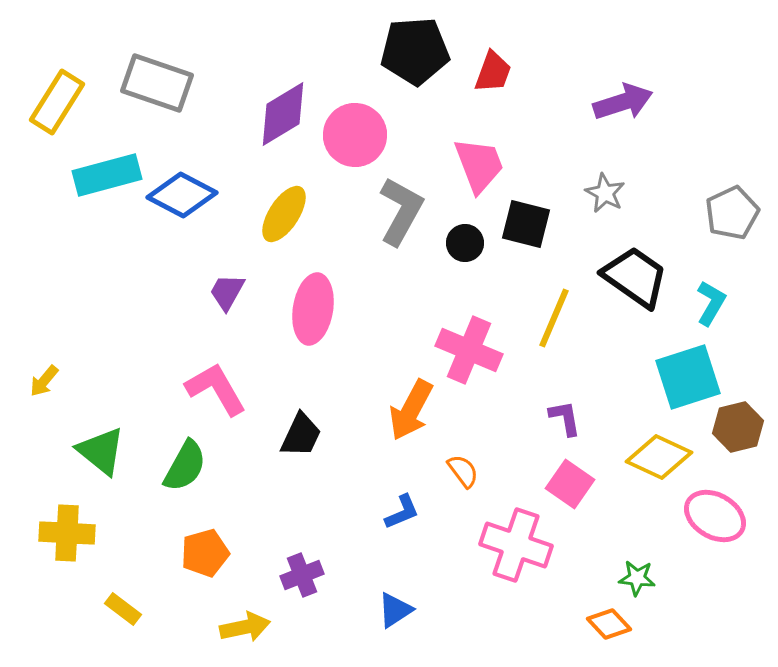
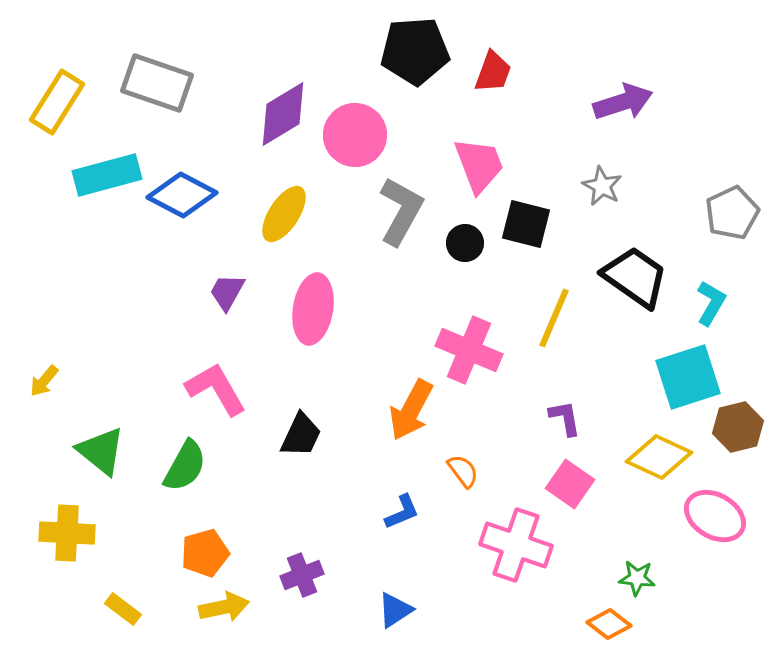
gray star at (605, 193): moved 3 px left, 7 px up
orange diamond at (609, 624): rotated 9 degrees counterclockwise
yellow arrow at (245, 627): moved 21 px left, 20 px up
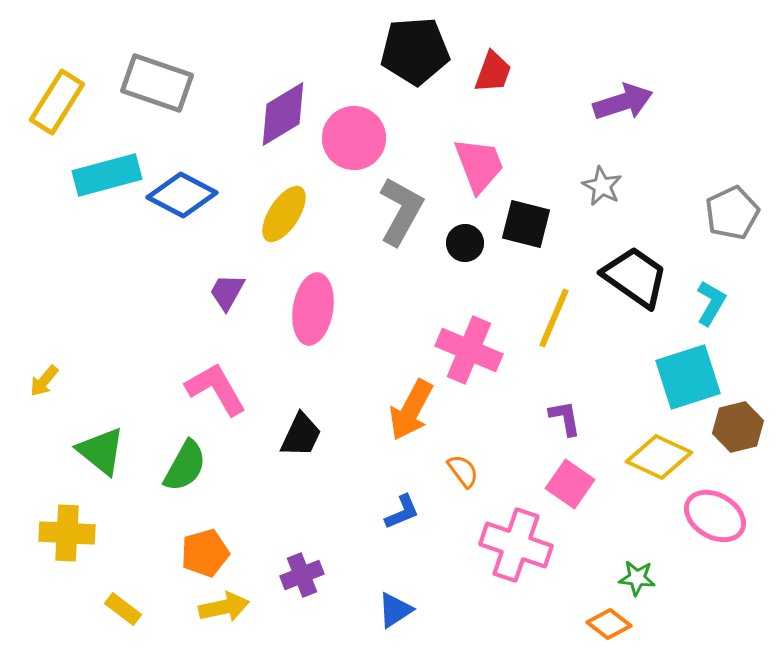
pink circle at (355, 135): moved 1 px left, 3 px down
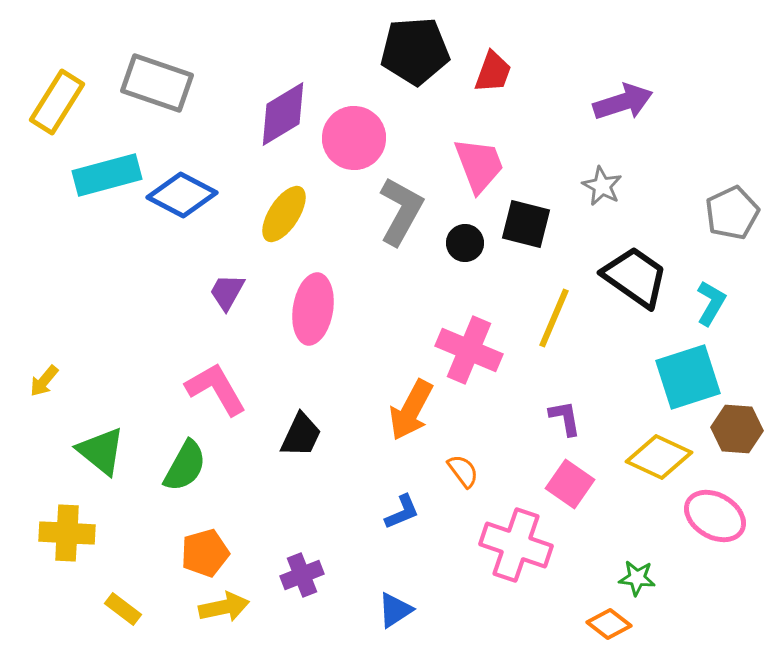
brown hexagon at (738, 427): moved 1 px left, 2 px down; rotated 18 degrees clockwise
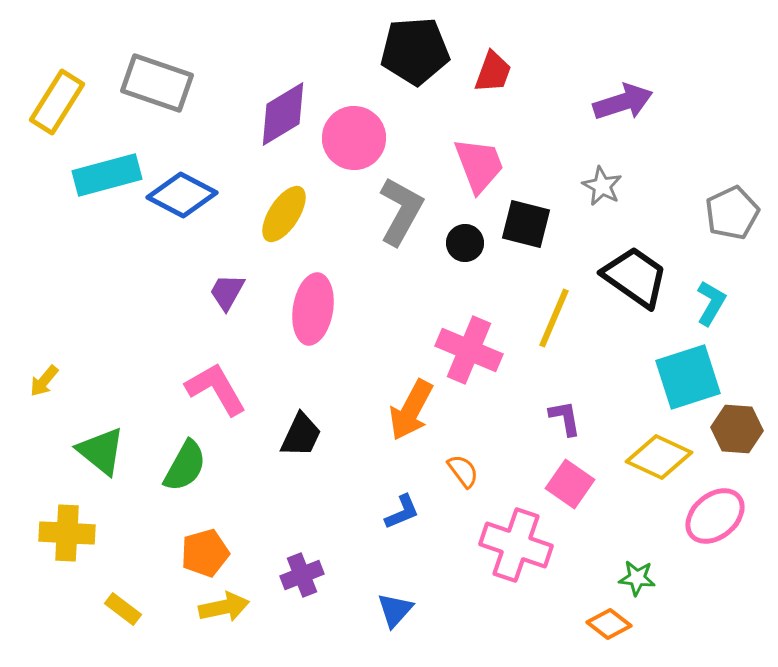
pink ellipse at (715, 516): rotated 70 degrees counterclockwise
blue triangle at (395, 610): rotated 15 degrees counterclockwise
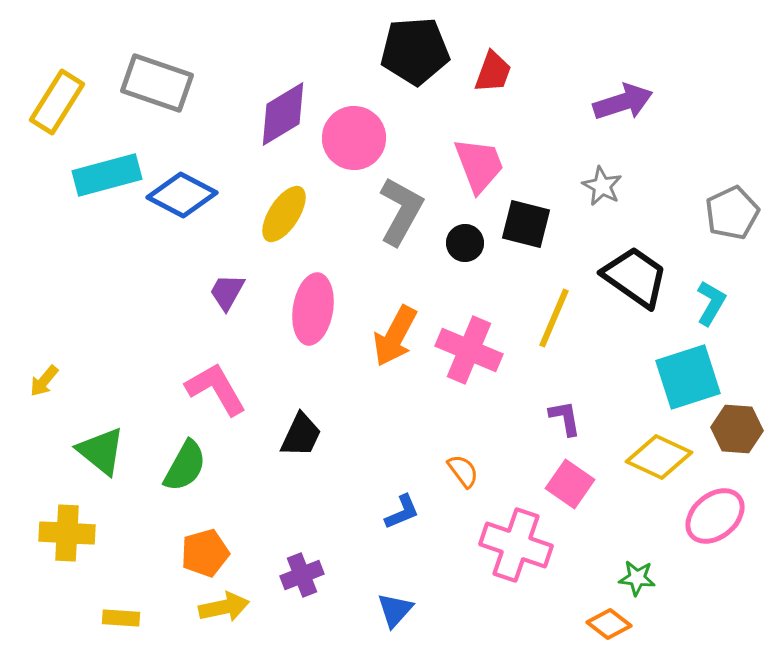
orange arrow at (411, 410): moved 16 px left, 74 px up
yellow rectangle at (123, 609): moved 2 px left, 9 px down; rotated 33 degrees counterclockwise
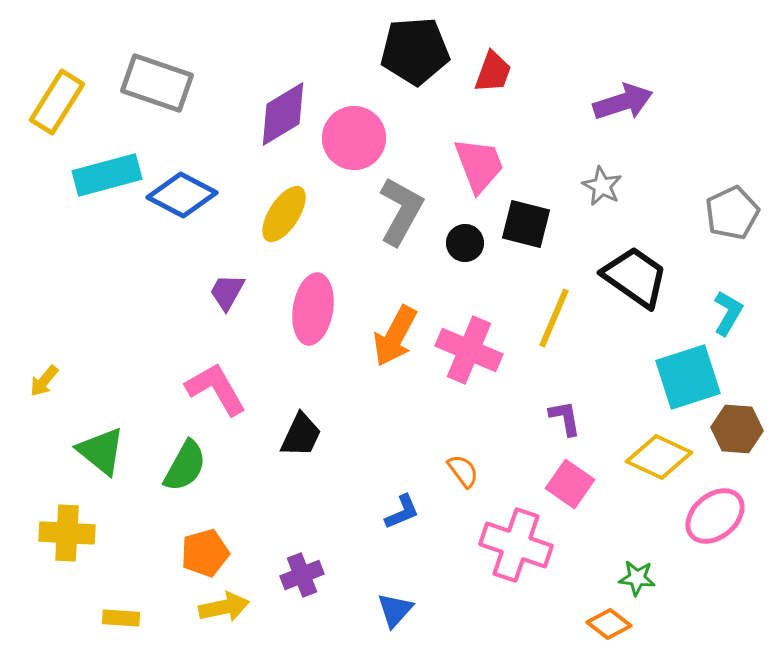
cyan L-shape at (711, 303): moved 17 px right, 10 px down
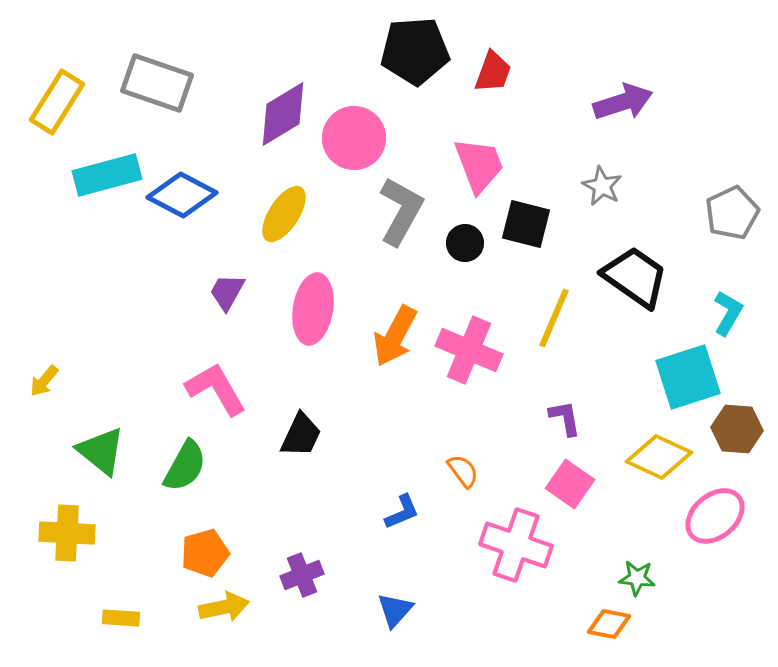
orange diamond at (609, 624): rotated 27 degrees counterclockwise
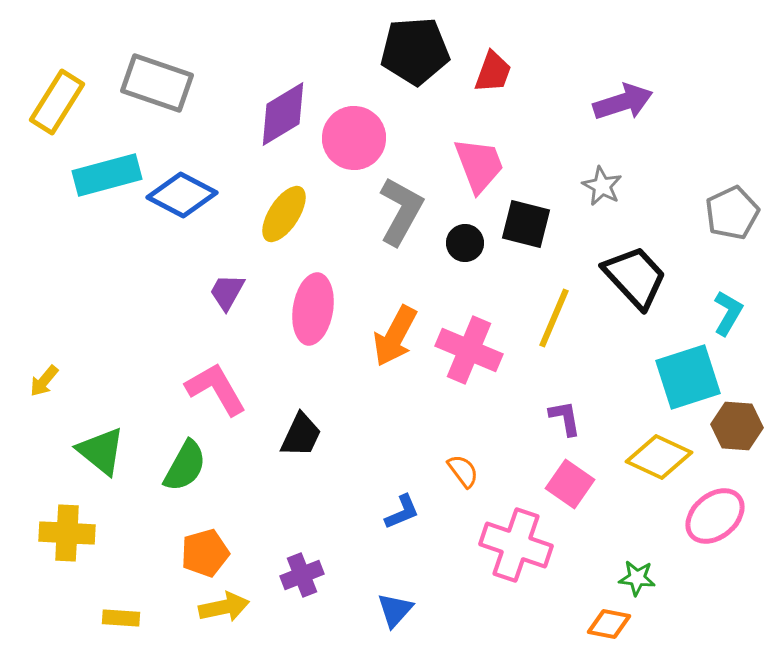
black trapezoid at (635, 277): rotated 12 degrees clockwise
brown hexagon at (737, 429): moved 3 px up
